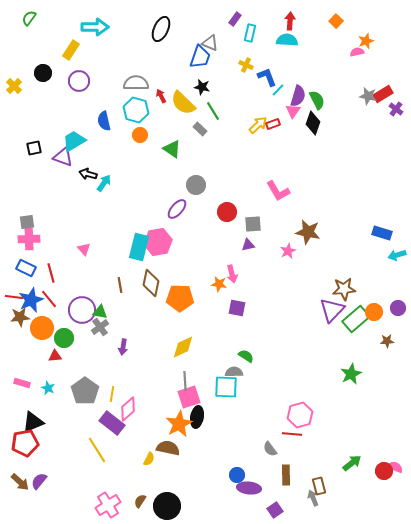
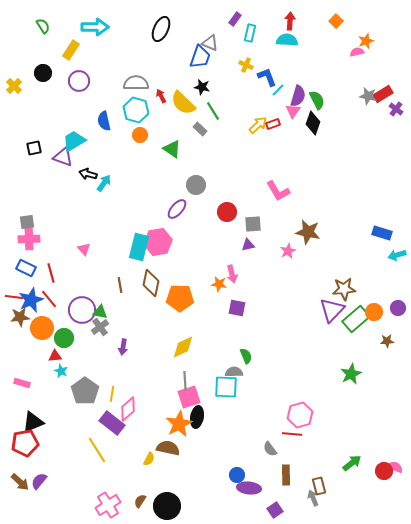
green semicircle at (29, 18): moved 14 px right, 8 px down; rotated 112 degrees clockwise
green semicircle at (246, 356): rotated 35 degrees clockwise
cyan star at (48, 388): moved 13 px right, 17 px up
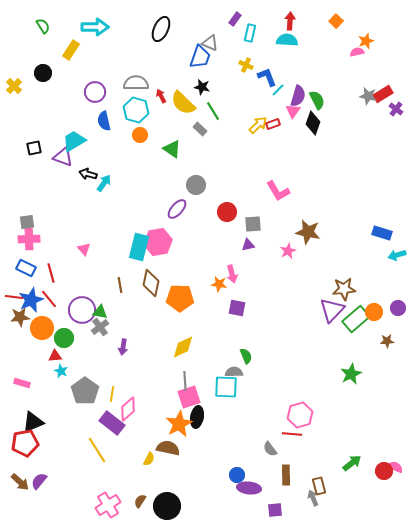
purple circle at (79, 81): moved 16 px right, 11 px down
purple square at (275, 510): rotated 28 degrees clockwise
